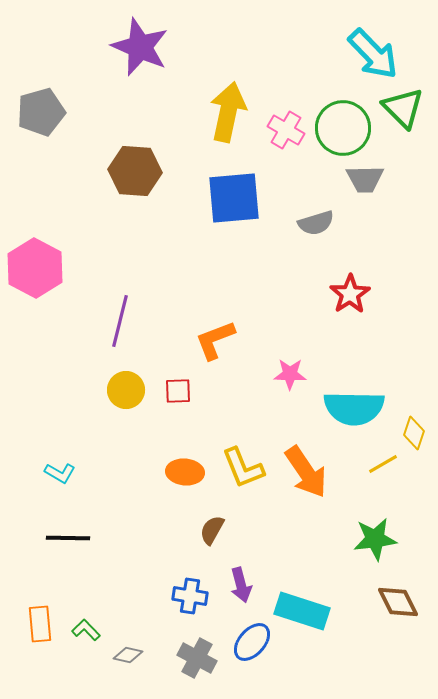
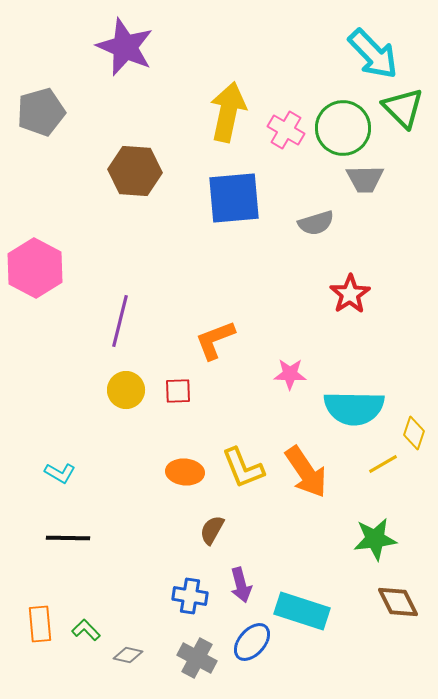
purple star: moved 15 px left
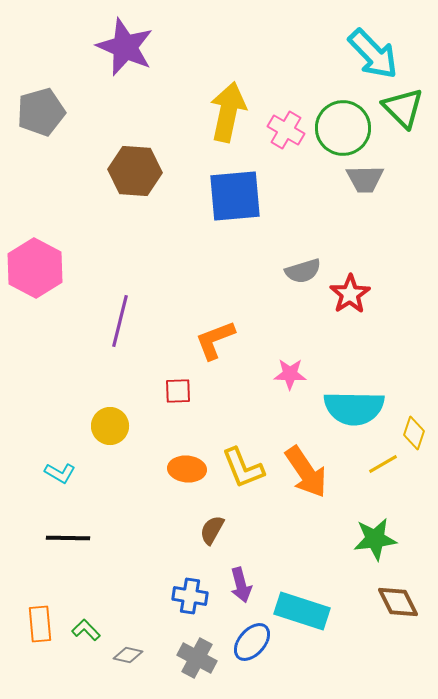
blue square: moved 1 px right, 2 px up
gray semicircle: moved 13 px left, 48 px down
yellow circle: moved 16 px left, 36 px down
orange ellipse: moved 2 px right, 3 px up
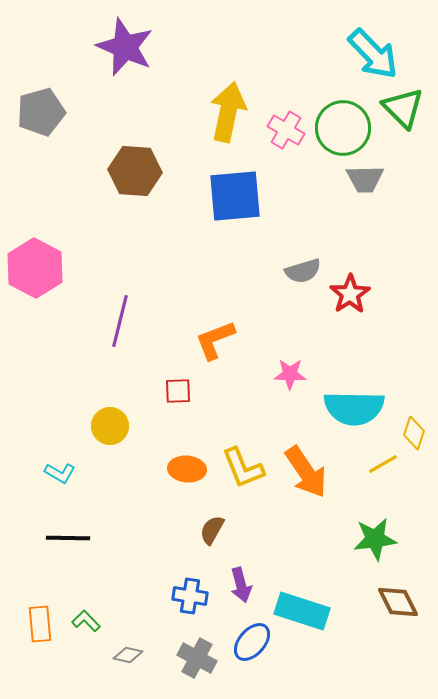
green L-shape: moved 9 px up
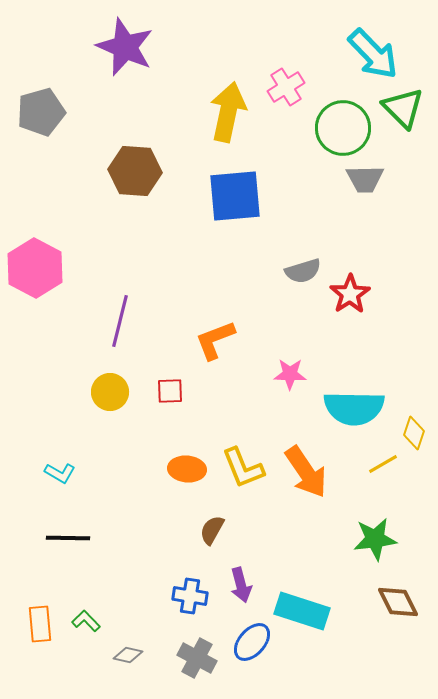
pink cross: moved 43 px up; rotated 27 degrees clockwise
red square: moved 8 px left
yellow circle: moved 34 px up
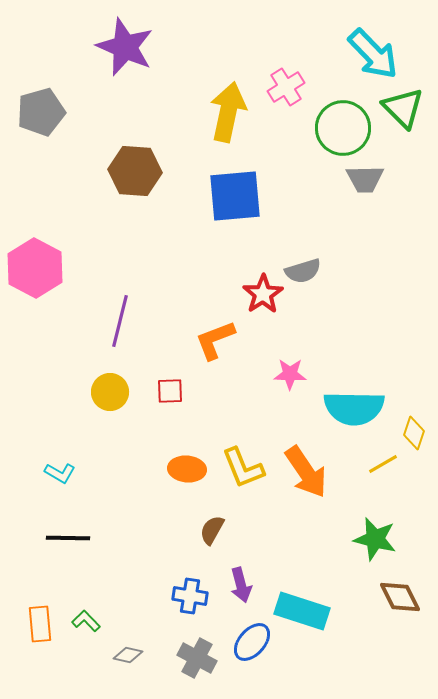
red star: moved 87 px left
green star: rotated 21 degrees clockwise
brown diamond: moved 2 px right, 5 px up
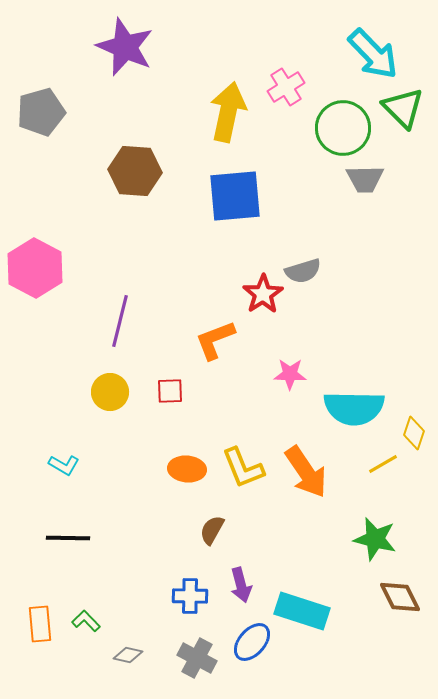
cyan L-shape: moved 4 px right, 8 px up
blue cross: rotated 8 degrees counterclockwise
